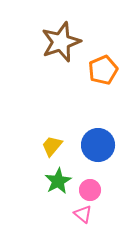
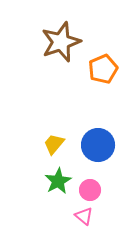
orange pentagon: moved 1 px up
yellow trapezoid: moved 2 px right, 2 px up
pink triangle: moved 1 px right, 2 px down
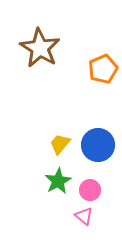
brown star: moved 21 px left, 6 px down; rotated 21 degrees counterclockwise
yellow trapezoid: moved 6 px right
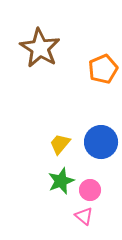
blue circle: moved 3 px right, 3 px up
green star: moved 3 px right; rotated 8 degrees clockwise
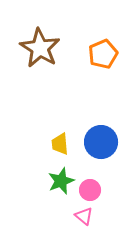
orange pentagon: moved 15 px up
yellow trapezoid: rotated 45 degrees counterclockwise
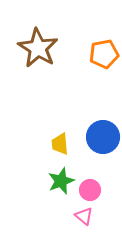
brown star: moved 2 px left
orange pentagon: moved 1 px right; rotated 12 degrees clockwise
blue circle: moved 2 px right, 5 px up
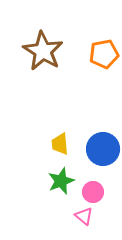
brown star: moved 5 px right, 3 px down
blue circle: moved 12 px down
pink circle: moved 3 px right, 2 px down
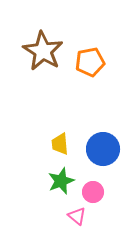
orange pentagon: moved 14 px left, 8 px down
pink triangle: moved 7 px left
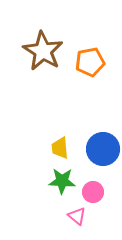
yellow trapezoid: moved 4 px down
green star: moved 1 px right; rotated 24 degrees clockwise
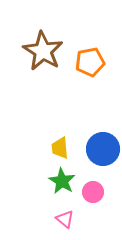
green star: rotated 28 degrees clockwise
pink triangle: moved 12 px left, 3 px down
